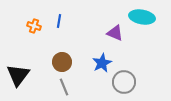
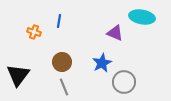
orange cross: moved 6 px down
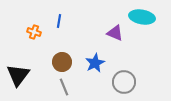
blue star: moved 7 px left
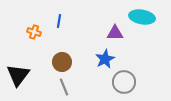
purple triangle: rotated 24 degrees counterclockwise
blue star: moved 10 px right, 4 px up
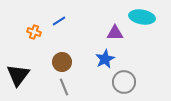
blue line: rotated 48 degrees clockwise
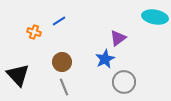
cyan ellipse: moved 13 px right
purple triangle: moved 3 px right, 5 px down; rotated 36 degrees counterclockwise
black triangle: rotated 20 degrees counterclockwise
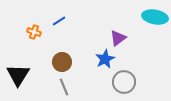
black triangle: rotated 15 degrees clockwise
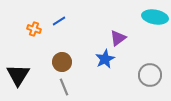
orange cross: moved 3 px up
gray circle: moved 26 px right, 7 px up
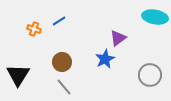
gray line: rotated 18 degrees counterclockwise
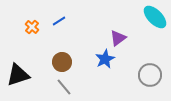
cyan ellipse: rotated 35 degrees clockwise
orange cross: moved 2 px left, 2 px up; rotated 24 degrees clockwise
black triangle: rotated 40 degrees clockwise
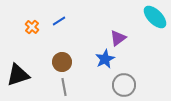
gray circle: moved 26 px left, 10 px down
gray line: rotated 30 degrees clockwise
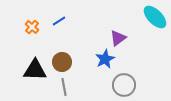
black triangle: moved 17 px right, 5 px up; rotated 20 degrees clockwise
